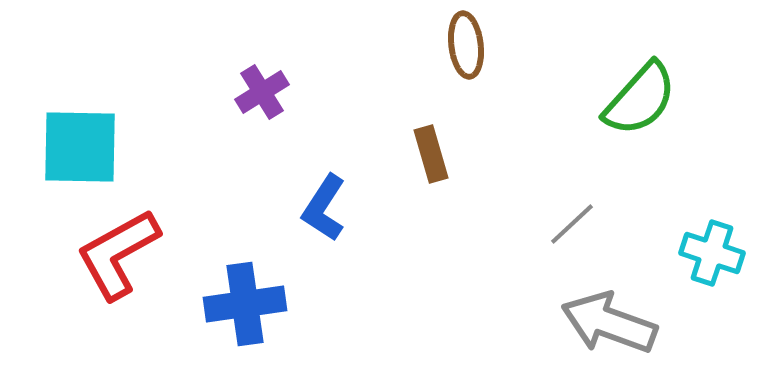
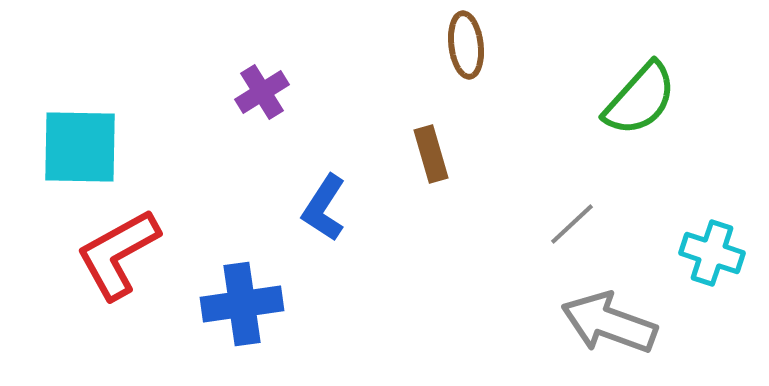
blue cross: moved 3 px left
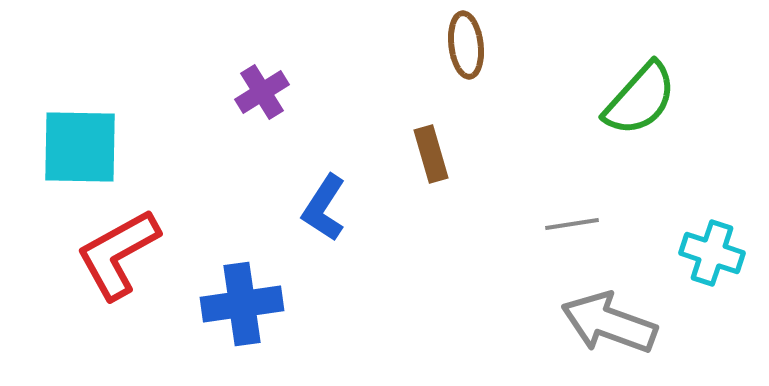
gray line: rotated 34 degrees clockwise
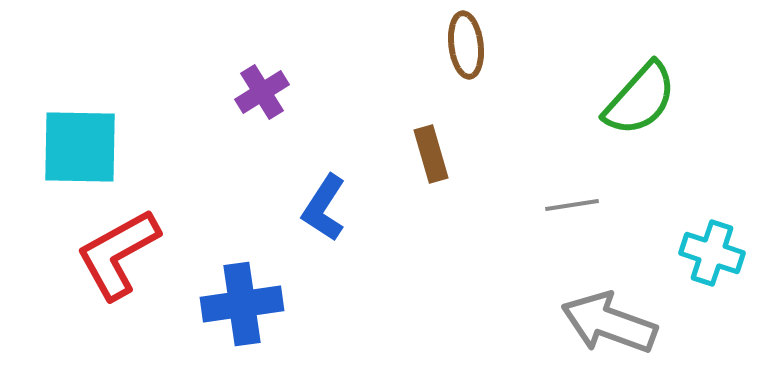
gray line: moved 19 px up
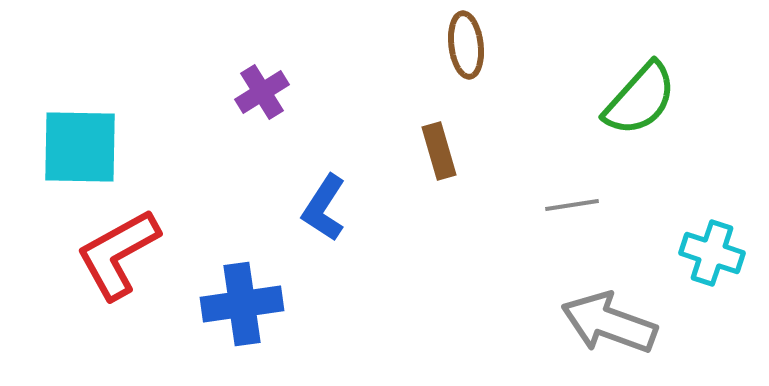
brown rectangle: moved 8 px right, 3 px up
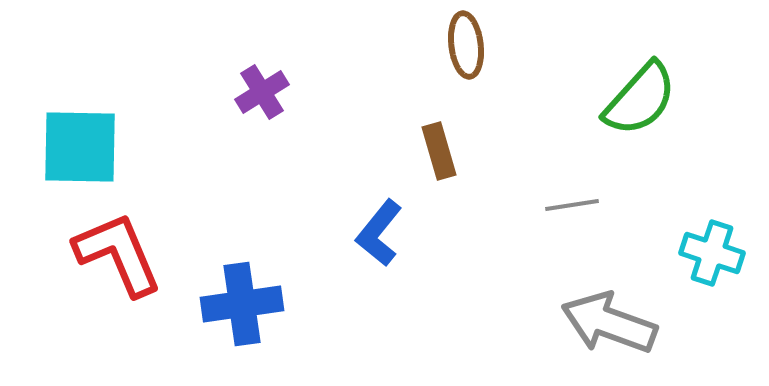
blue L-shape: moved 55 px right, 25 px down; rotated 6 degrees clockwise
red L-shape: rotated 96 degrees clockwise
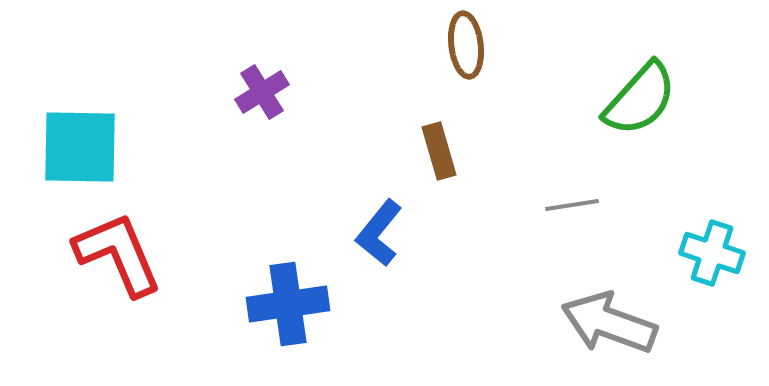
blue cross: moved 46 px right
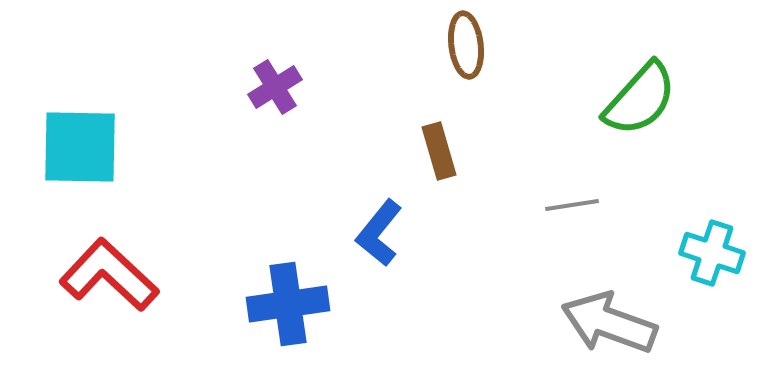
purple cross: moved 13 px right, 5 px up
red L-shape: moved 9 px left, 21 px down; rotated 24 degrees counterclockwise
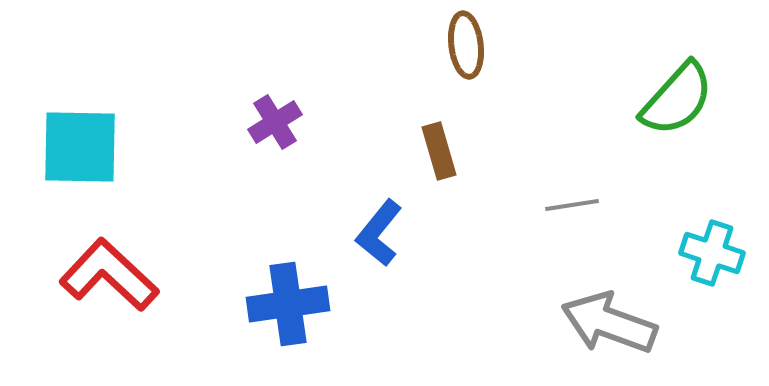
purple cross: moved 35 px down
green semicircle: moved 37 px right
